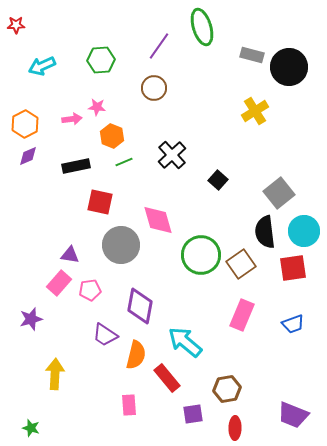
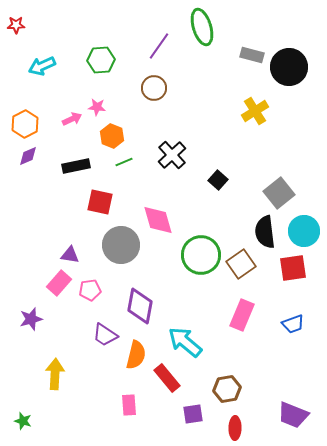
pink arrow at (72, 119): rotated 18 degrees counterclockwise
green star at (31, 428): moved 8 px left, 7 px up
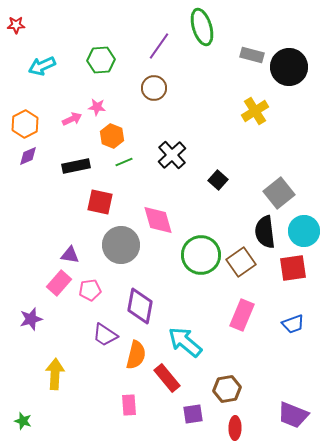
brown square at (241, 264): moved 2 px up
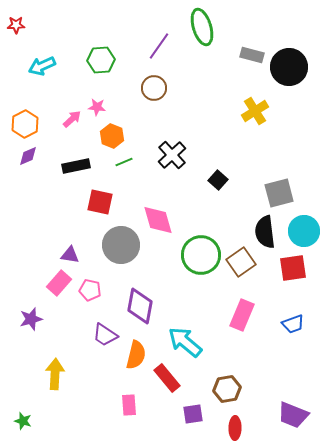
pink arrow at (72, 119): rotated 18 degrees counterclockwise
gray square at (279, 193): rotated 24 degrees clockwise
pink pentagon at (90, 290): rotated 20 degrees clockwise
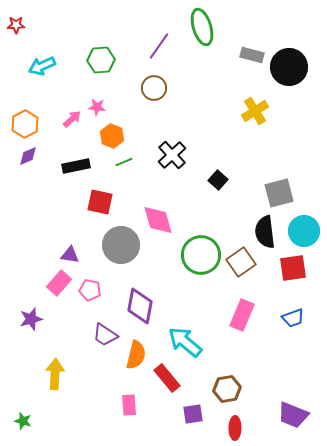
blue trapezoid at (293, 324): moved 6 px up
